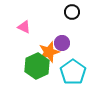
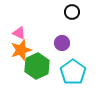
pink triangle: moved 5 px left, 6 px down
orange star: moved 28 px left, 2 px up
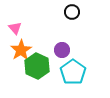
pink triangle: moved 4 px left, 5 px up; rotated 24 degrees clockwise
purple circle: moved 7 px down
orange star: rotated 15 degrees counterclockwise
green hexagon: rotated 10 degrees counterclockwise
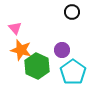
orange star: rotated 25 degrees counterclockwise
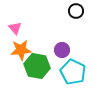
black circle: moved 4 px right, 1 px up
orange star: rotated 20 degrees counterclockwise
green hexagon: rotated 15 degrees counterclockwise
cyan pentagon: rotated 10 degrees counterclockwise
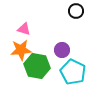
pink triangle: moved 9 px right, 1 px down; rotated 32 degrees counterclockwise
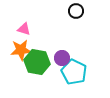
purple circle: moved 8 px down
green hexagon: moved 4 px up
cyan pentagon: moved 1 px right
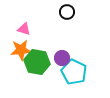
black circle: moved 9 px left, 1 px down
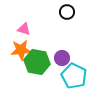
cyan pentagon: moved 4 px down
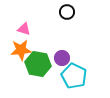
green hexagon: moved 1 px right, 2 px down
